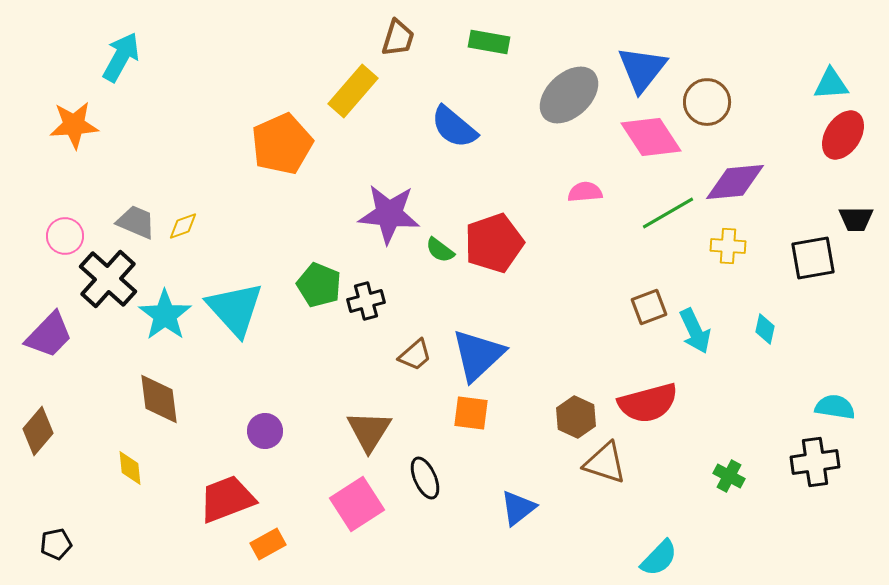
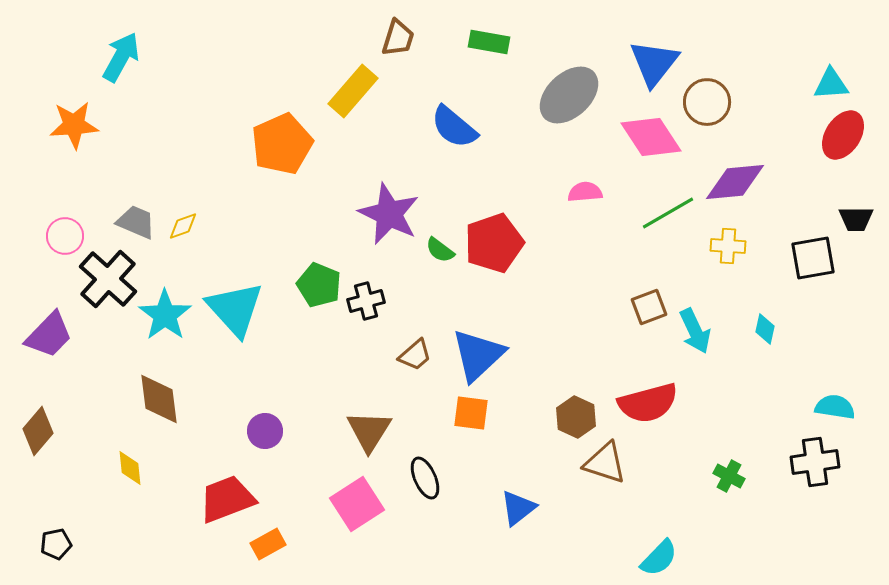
blue triangle at (642, 69): moved 12 px right, 6 px up
purple star at (389, 214): rotated 20 degrees clockwise
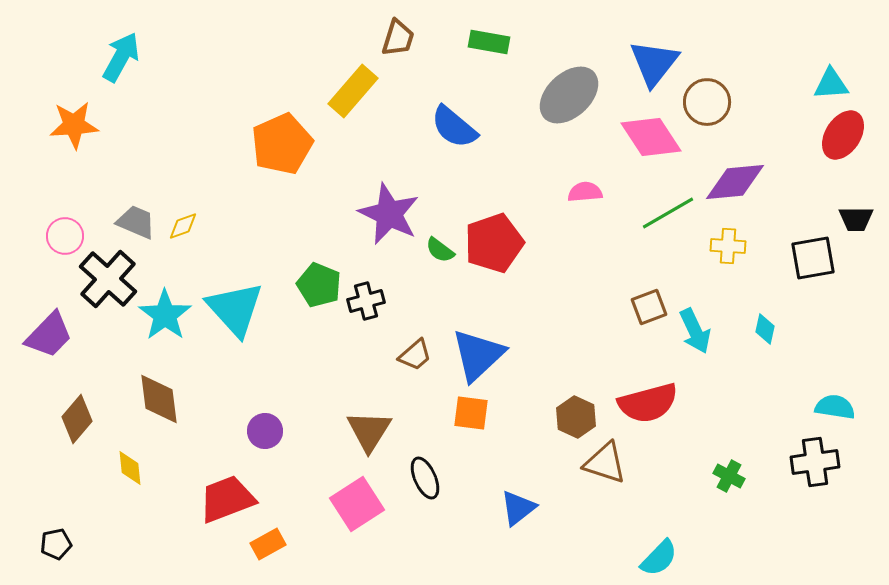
brown diamond at (38, 431): moved 39 px right, 12 px up
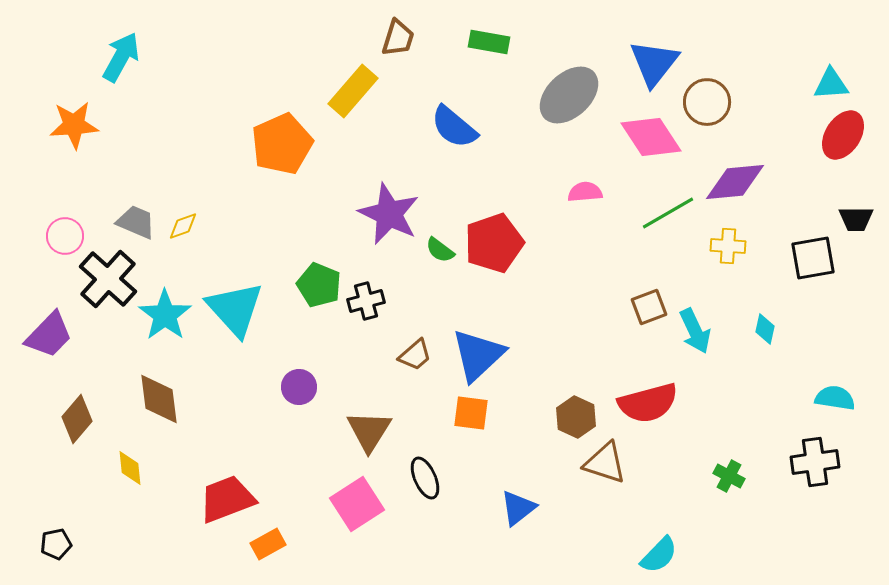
cyan semicircle at (835, 407): moved 9 px up
purple circle at (265, 431): moved 34 px right, 44 px up
cyan semicircle at (659, 558): moved 3 px up
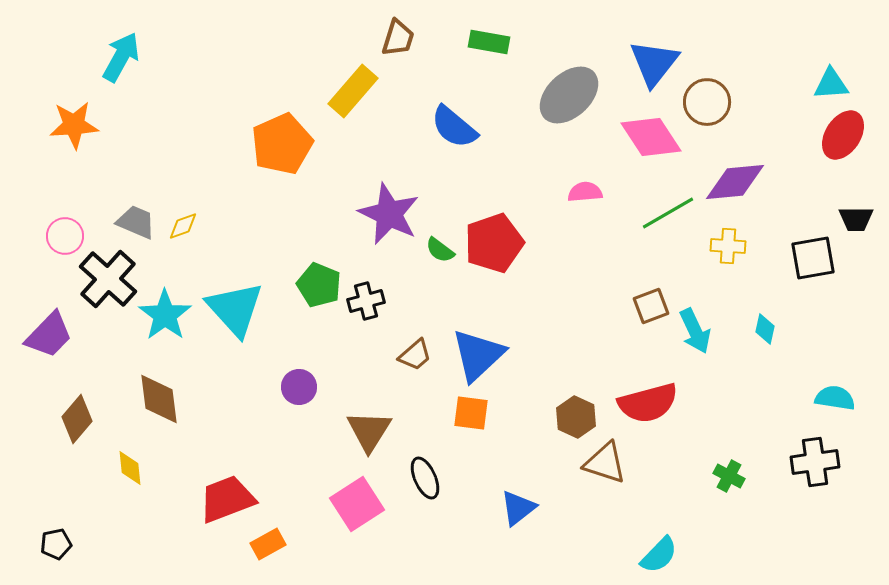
brown square at (649, 307): moved 2 px right, 1 px up
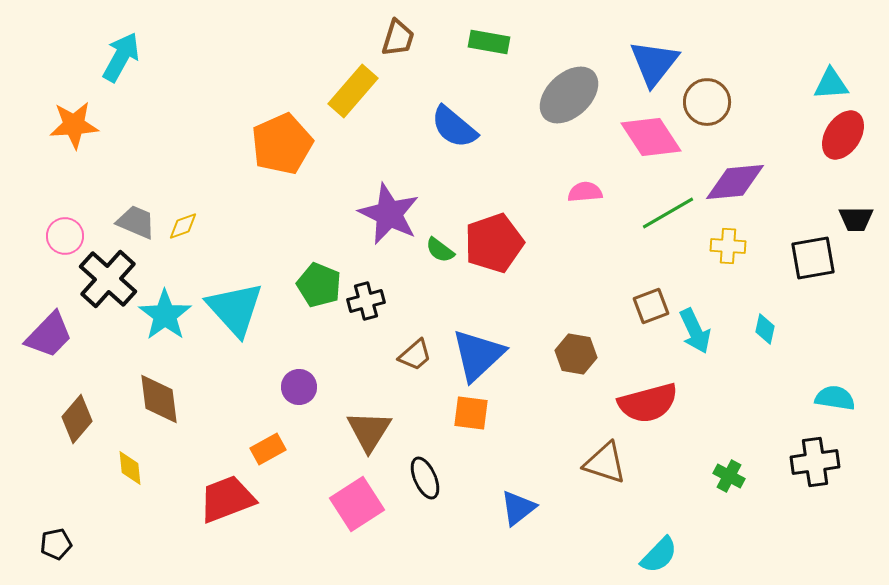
brown hexagon at (576, 417): moved 63 px up; rotated 15 degrees counterclockwise
orange rectangle at (268, 544): moved 95 px up
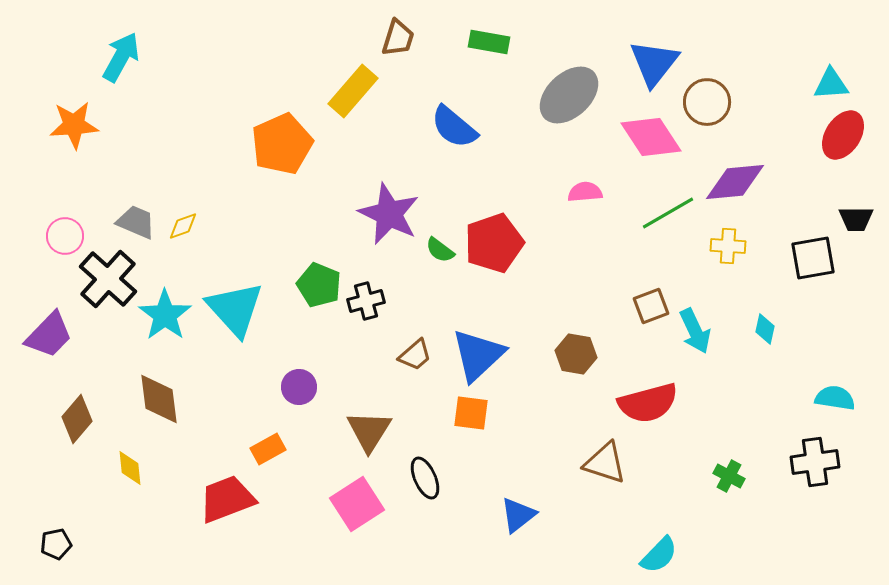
blue triangle at (518, 508): moved 7 px down
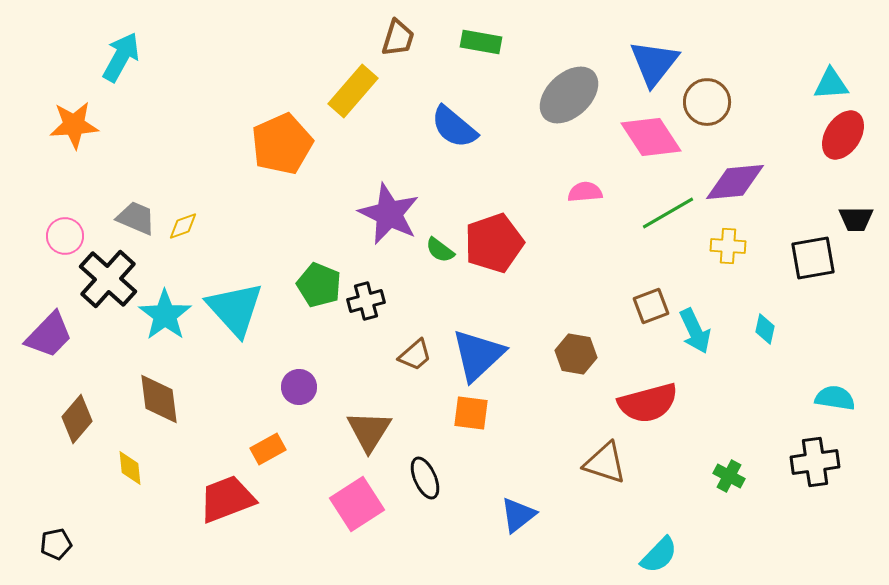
green rectangle at (489, 42): moved 8 px left
gray trapezoid at (136, 222): moved 4 px up
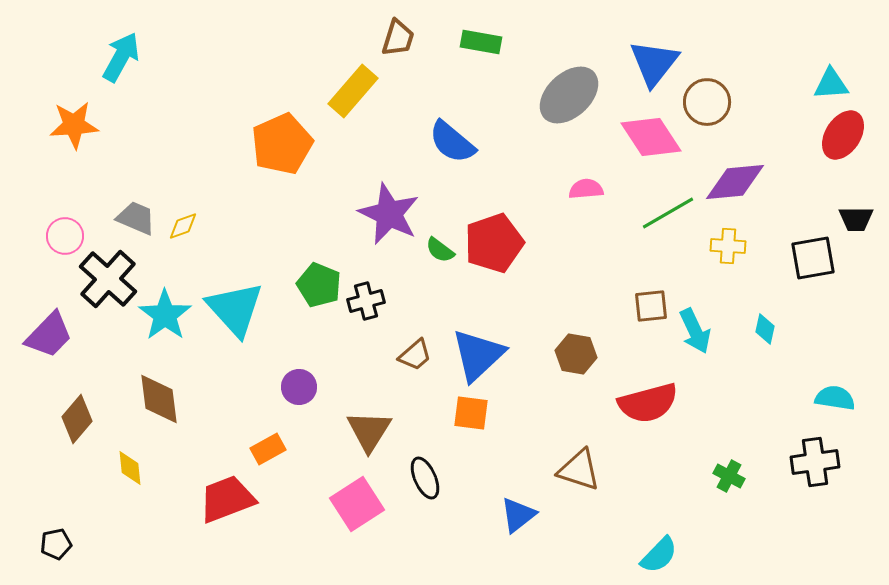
blue semicircle at (454, 127): moved 2 px left, 15 px down
pink semicircle at (585, 192): moved 1 px right, 3 px up
brown square at (651, 306): rotated 15 degrees clockwise
brown triangle at (605, 463): moved 26 px left, 7 px down
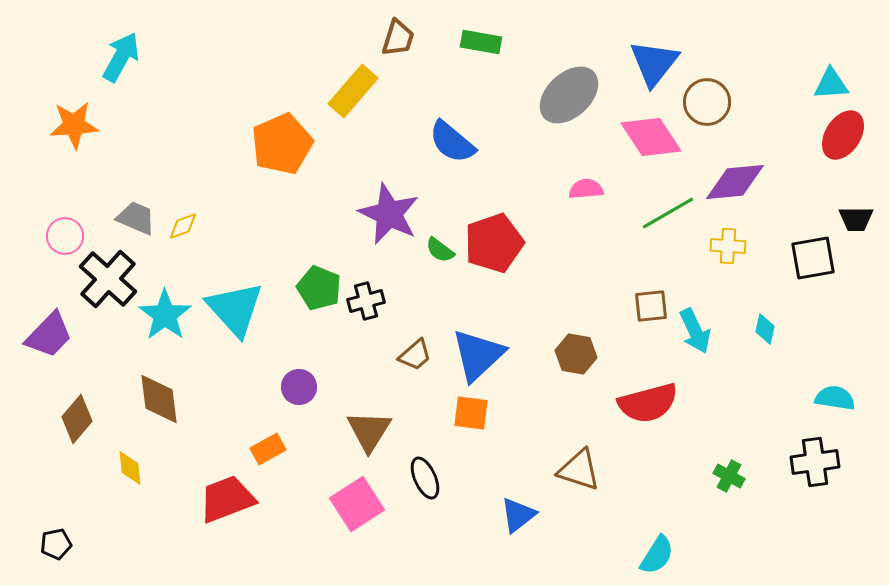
green pentagon at (319, 285): moved 3 px down
cyan semicircle at (659, 555): moved 2 px left; rotated 12 degrees counterclockwise
